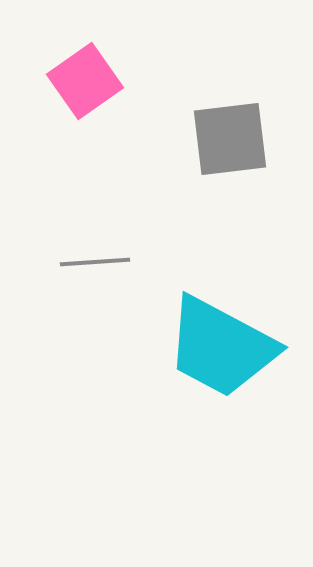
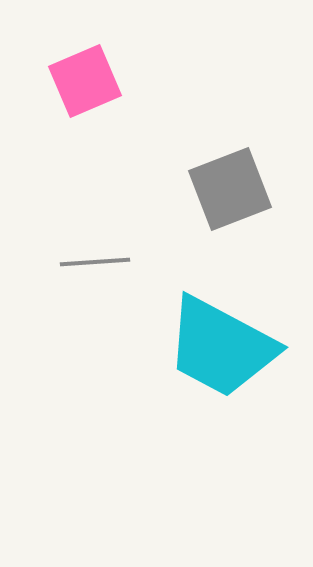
pink square: rotated 12 degrees clockwise
gray square: moved 50 px down; rotated 14 degrees counterclockwise
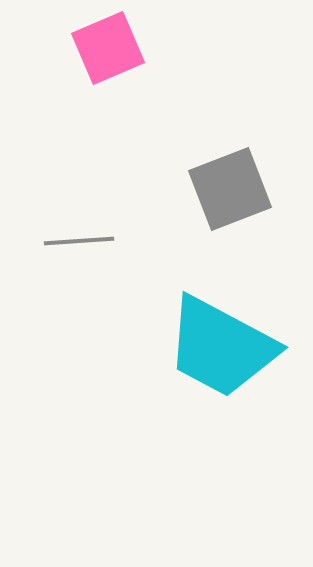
pink square: moved 23 px right, 33 px up
gray line: moved 16 px left, 21 px up
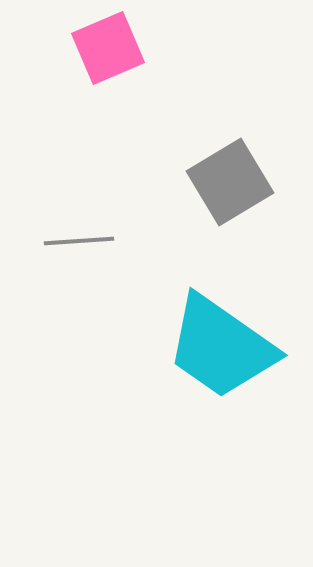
gray square: moved 7 px up; rotated 10 degrees counterclockwise
cyan trapezoid: rotated 7 degrees clockwise
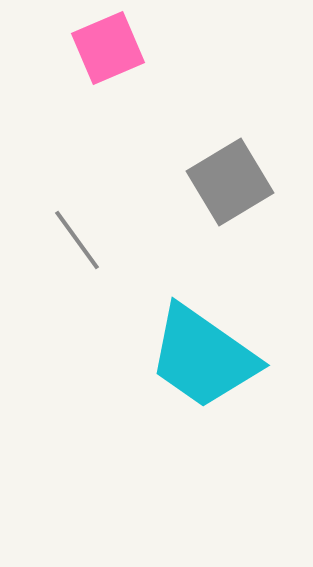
gray line: moved 2 px left, 1 px up; rotated 58 degrees clockwise
cyan trapezoid: moved 18 px left, 10 px down
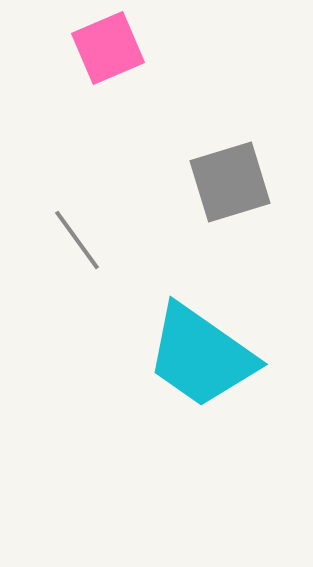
gray square: rotated 14 degrees clockwise
cyan trapezoid: moved 2 px left, 1 px up
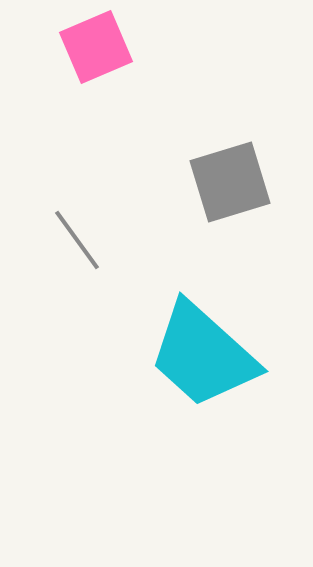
pink square: moved 12 px left, 1 px up
cyan trapezoid: moved 2 px right, 1 px up; rotated 7 degrees clockwise
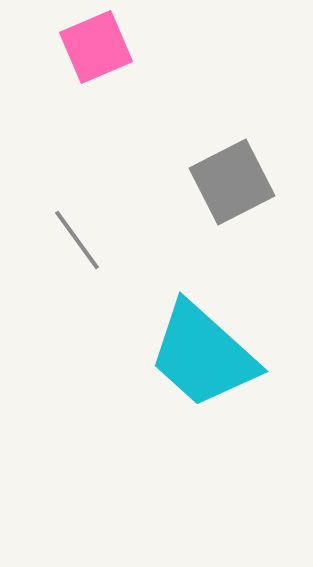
gray square: moved 2 px right; rotated 10 degrees counterclockwise
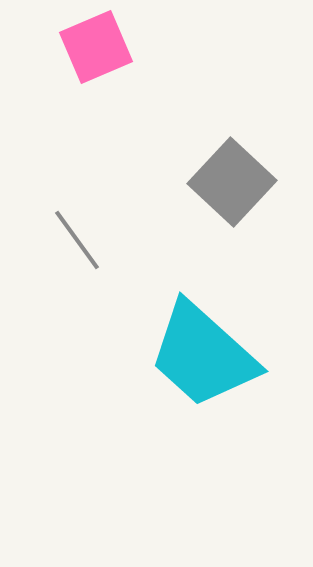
gray square: rotated 20 degrees counterclockwise
